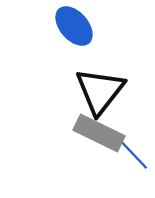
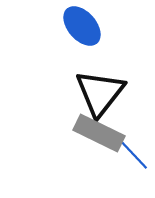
blue ellipse: moved 8 px right
black triangle: moved 2 px down
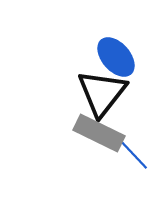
blue ellipse: moved 34 px right, 31 px down
black triangle: moved 2 px right
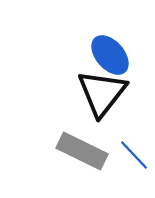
blue ellipse: moved 6 px left, 2 px up
gray rectangle: moved 17 px left, 18 px down
